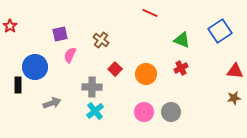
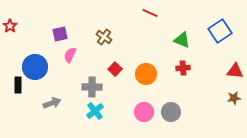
brown cross: moved 3 px right, 3 px up
red cross: moved 2 px right; rotated 24 degrees clockwise
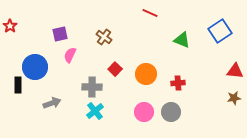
red cross: moved 5 px left, 15 px down
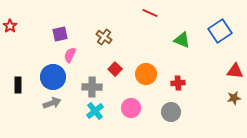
blue circle: moved 18 px right, 10 px down
pink circle: moved 13 px left, 4 px up
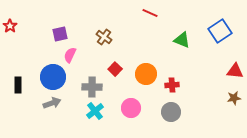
red cross: moved 6 px left, 2 px down
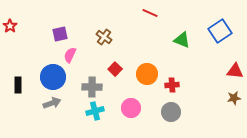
orange circle: moved 1 px right
cyan cross: rotated 24 degrees clockwise
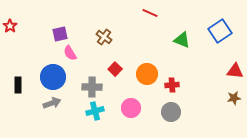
pink semicircle: moved 2 px up; rotated 56 degrees counterclockwise
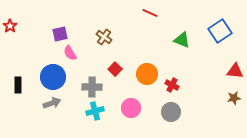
red cross: rotated 32 degrees clockwise
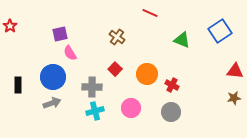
brown cross: moved 13 px right
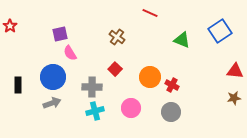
orange circle: moved 3 px right, 3 px down
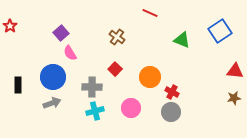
purple square: moved 1 px right, 1 px up; rotated 28 degrees counterclockwise
red cross: moved 7 px down
